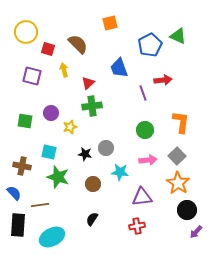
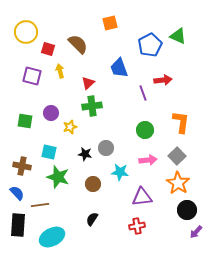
yellow arrow: moved 4 px left, 1 px down
blue semicircle: moved 3 px right
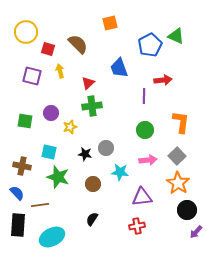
green triangle: moved 2 px left
purple line: moved 1 px right, 3 px down; rotated 21 degrees clockwise
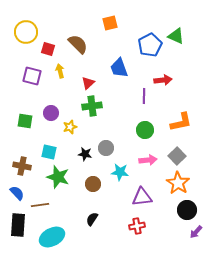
orange L-shape: rotated 70 degrees clockwise
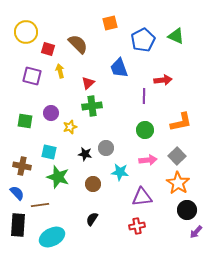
blue pentagon: moved 7 px left, 5 px up
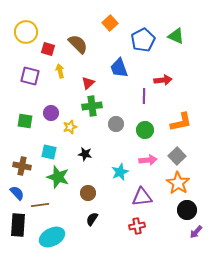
orange square: rotated 28 degrees counterclockwise
purple square: moved 2 px left
gray circle: moved 10 px right, 24 px up
cyan star: rotated 30 degrees counterclockwise
brown circle: moved 5 px left, 9 px down
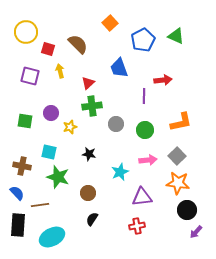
black star: moved 4 px right
orange star: rotated 25 degrees counterclockwise
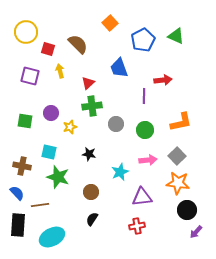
brown circle: moved 3 px right, 1 px up
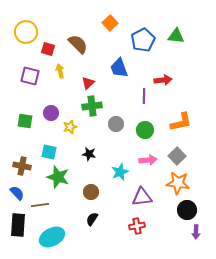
green triangle: rotated 18 degrees counterclockwise
purple arrow: rotated 40 degrees counterclockwise
